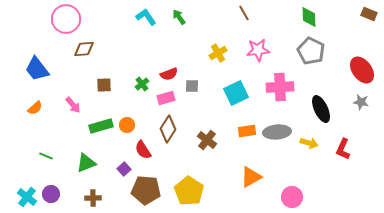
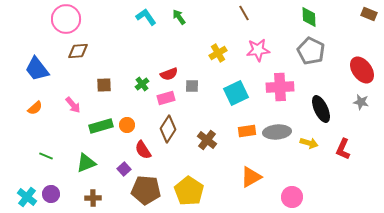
brown diamond at (84, 49): moved 6 px left, 2 px down
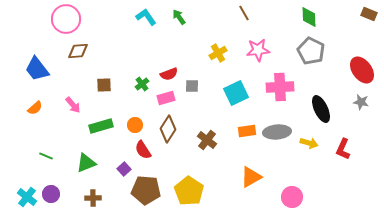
orange circle at (127, 125): moved 8 px right
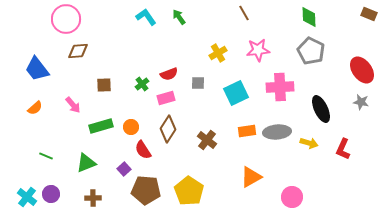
gray square at (192, 86): moved 6 px right, 3 px up
orange circle at (135, 125): moved 4 px left, 2 px down
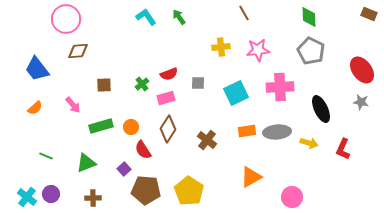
yellow cross at (218, 53): moved 3 px right, 6 px up; rotated 24 degrees clockwise
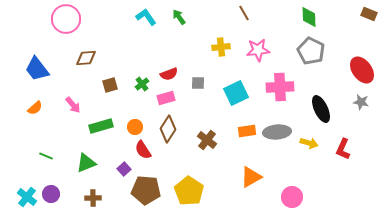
brown diamond at (78, 51): moved 8 px right, 7 px down
brown square at (104, 85): moved 6 px right; rotated 14 degrees counterclockwise
orange circle at (131, 127): moved 4 px right
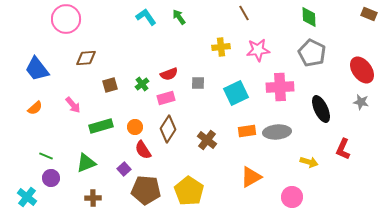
gray pentagon at (311, 51): moved 1 px right, 2 px down
yellow arrow at (309, 143): moved 19 px down
purple circle at (51, 194): moved 16 px up
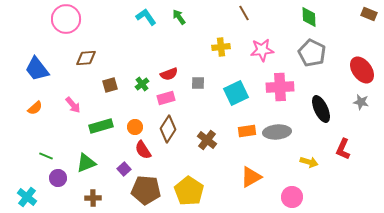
pink star at (258, 50): moved 4 px right
purple circle at (51, 178): moved 7 px right
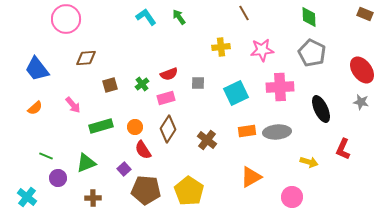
brown rectangle at (369, 14): moved 4 px left
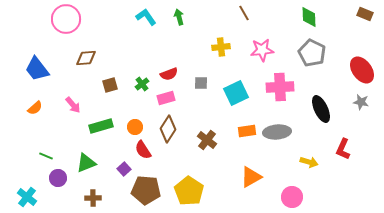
green arrow at (179, 17): rotated 21 degrees clockwise
gray square at (198, 83): moved 3 px right
